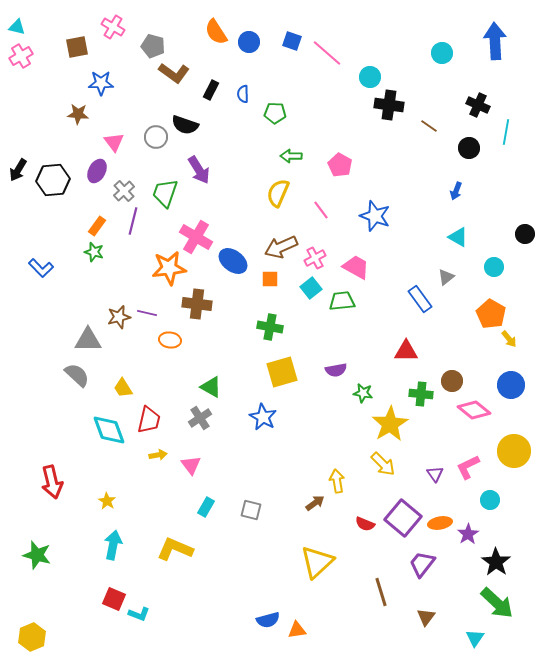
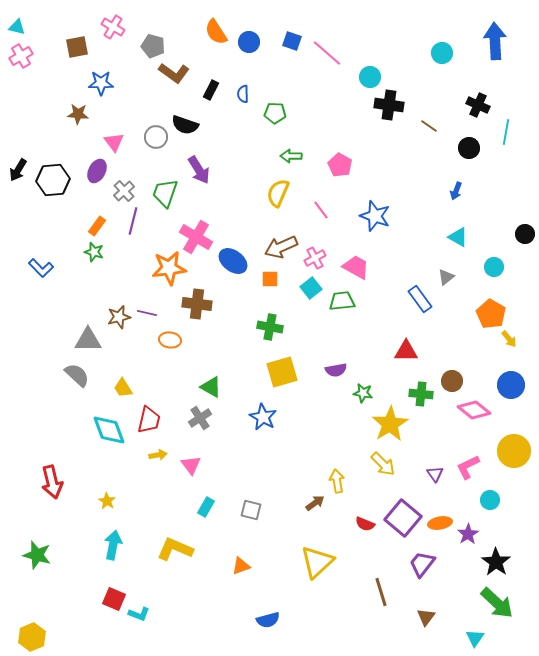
orange triangle at (297, 630): moved 56 px left, 64 px up; rotated 12 degrees counterclockwise
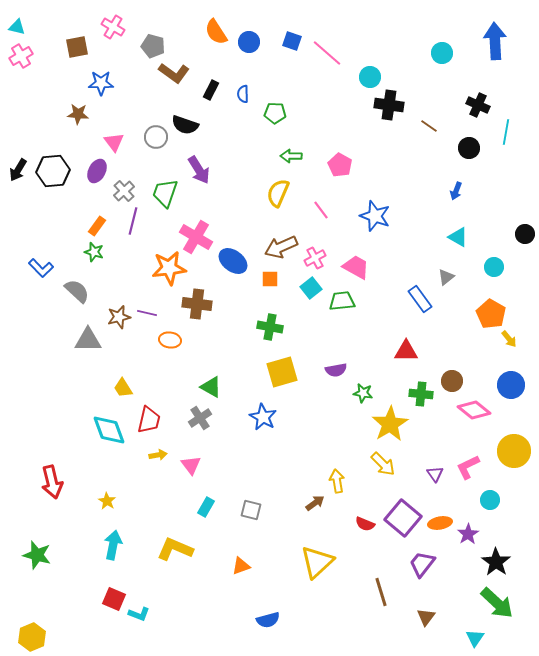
black hexagon at (53, 180): moved 9 px up
gray semicircle at (77, 375): moved 84 px up
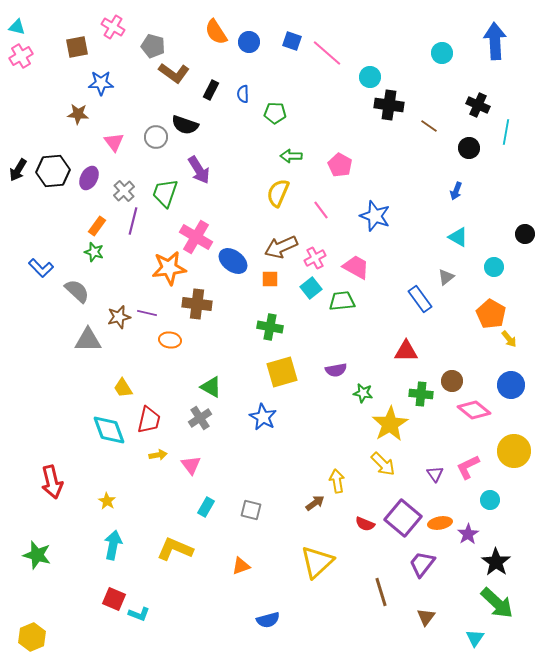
purple ellipse at (97, 171): moved 8 px left, 7 px down
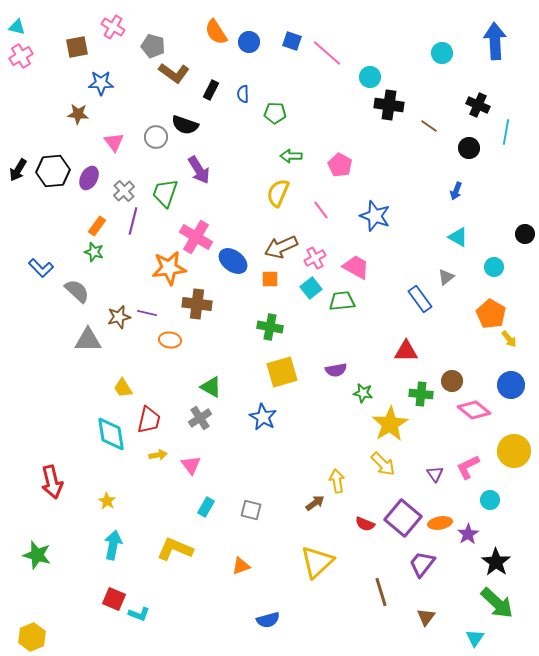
cyan diamond at (109, 430): moved 2 px right, 4 px down; rotated 12 degrees clockwise
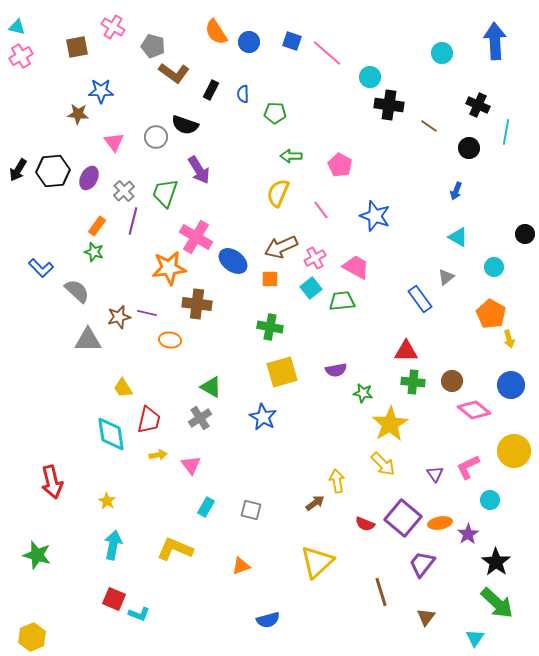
blue star at (101, 83): moved 8 px down
yellow arrow at (509, 339): rotated 24 degrees clockwise
green cross at (421, 394): moved 8 px left, 12 px up
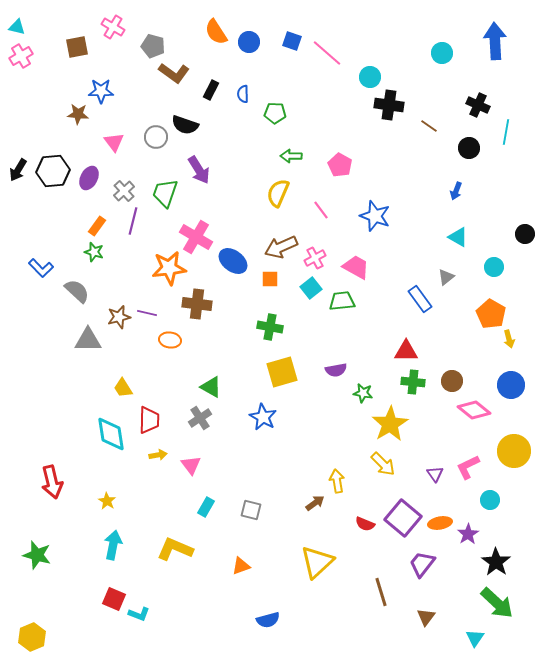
red trapezoid at (149, 420): rotated 12 degrees counterclockwise
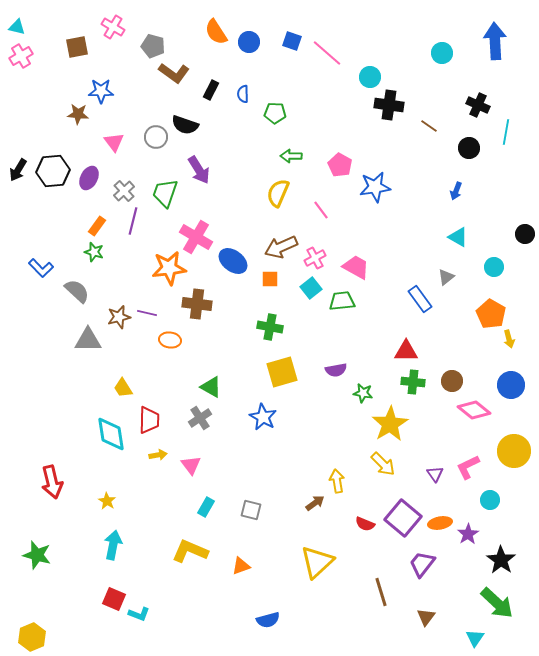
blue star at (375, 216): moved 29 px up; rotated 28 degrees counterclockwise
yellow L-shape at (175, 549): moved 15 px right, 2 px down
black star at (496, 562): moved 5 px right, 2 px up
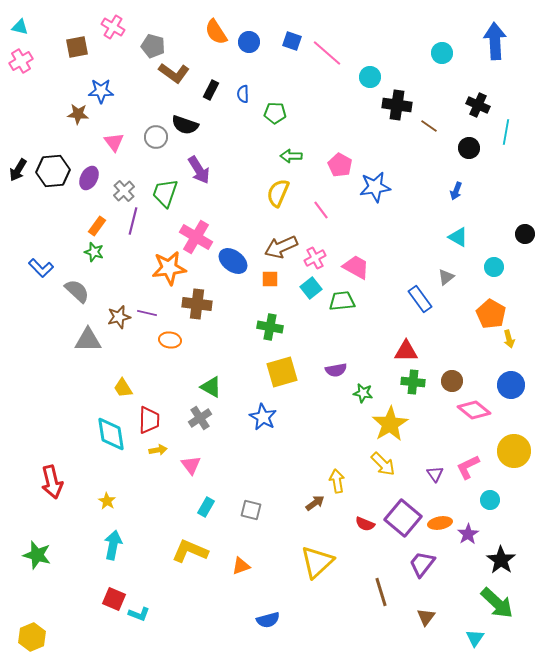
cyan triangle at (17, 27): moved 3 px right
pink cross at (21, 56): moved 5 px down
black cross at (389, 105): moved 8 px right
yellow arrow at (158, 455): moved 5 px up
